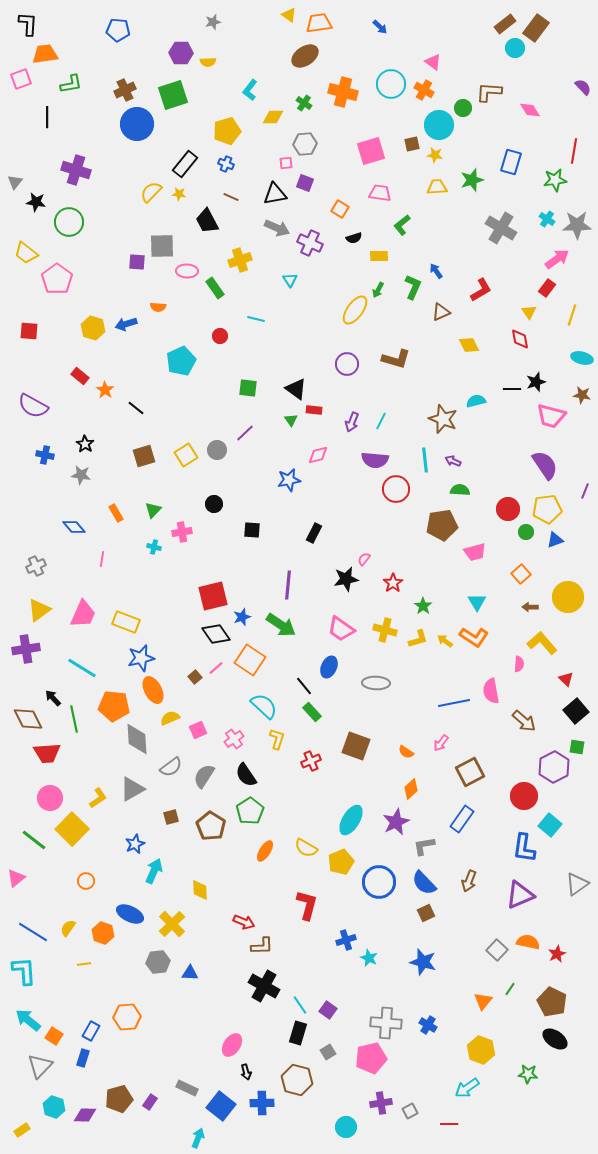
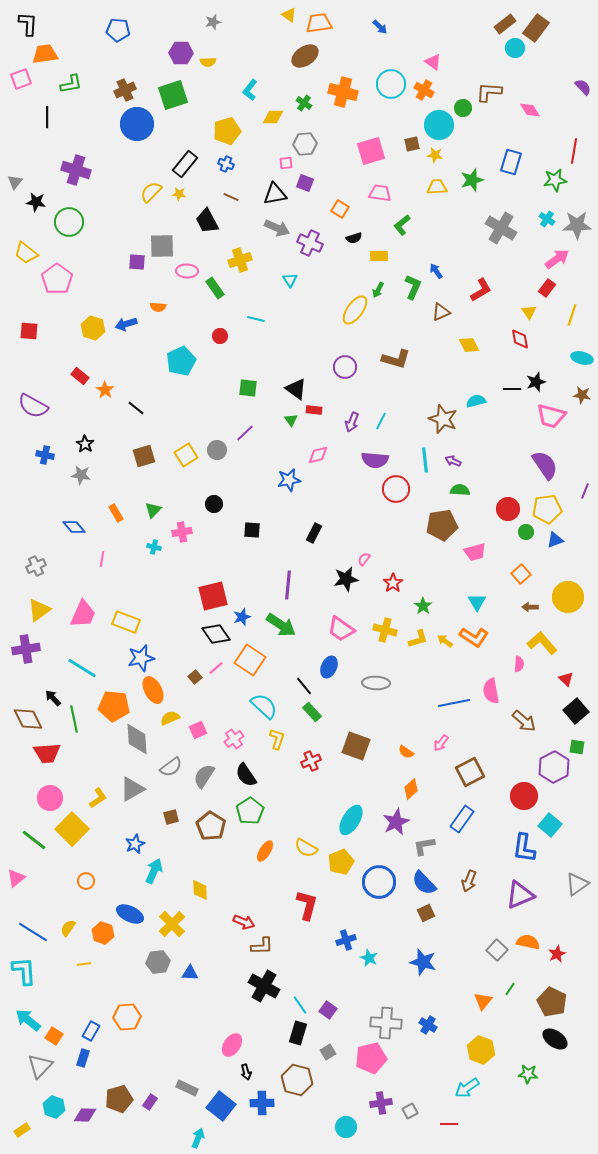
purple circle at (347, 364): moved 2 px left, 3 px down
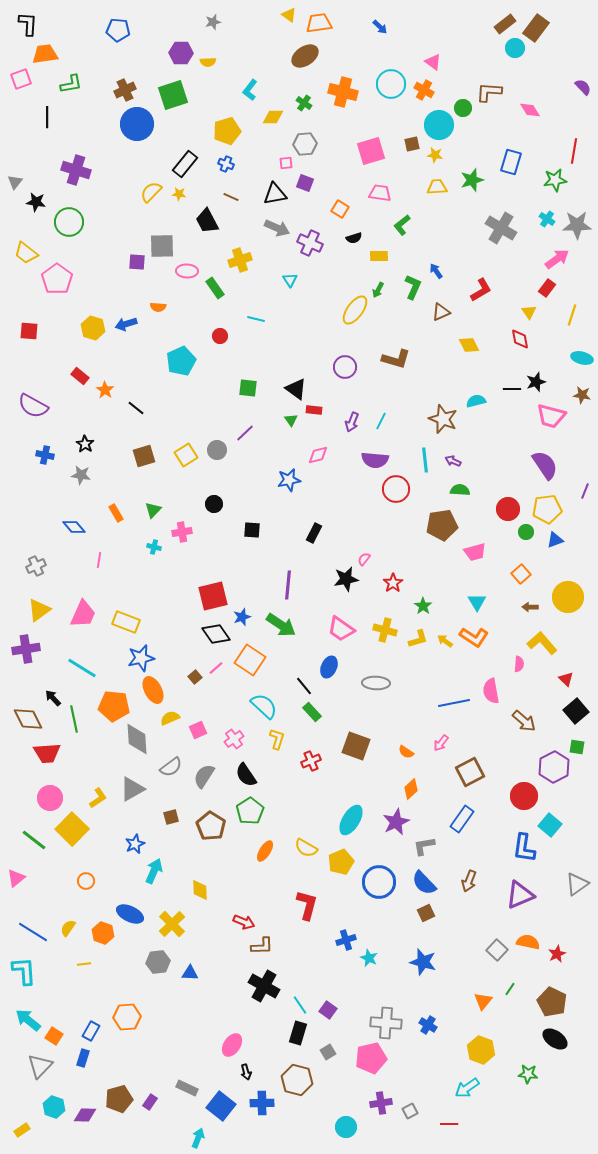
pink line at (102, 559): moved 3 px left, 1 px down
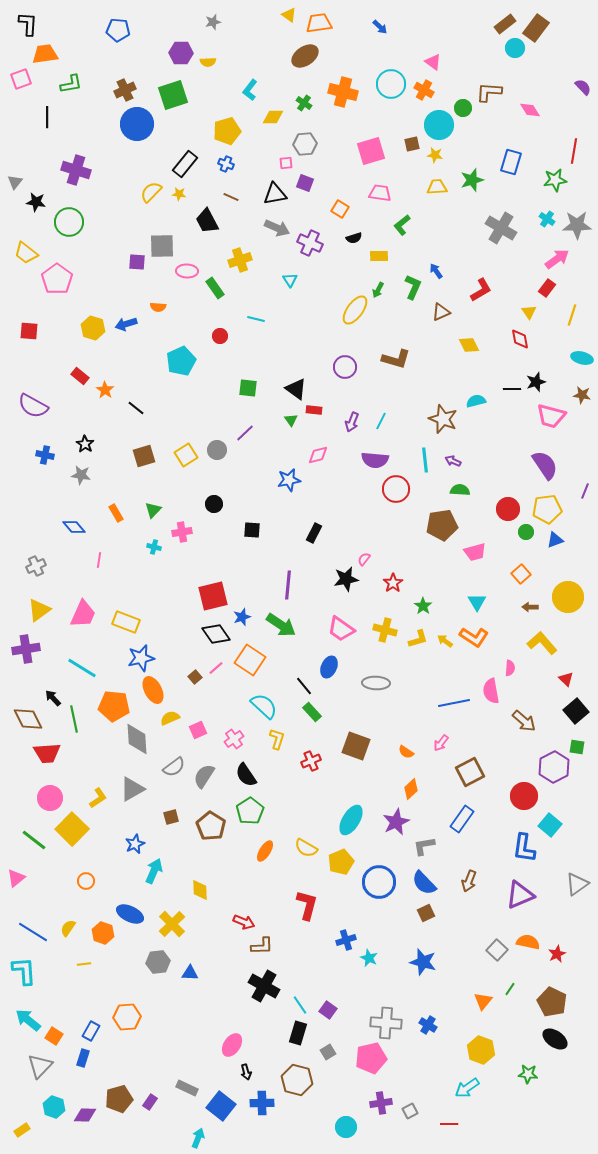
pink semicircle at (519, 664): moved 9 px left, 4 px down
gray semicircle at (171, 767): moved 3 px right
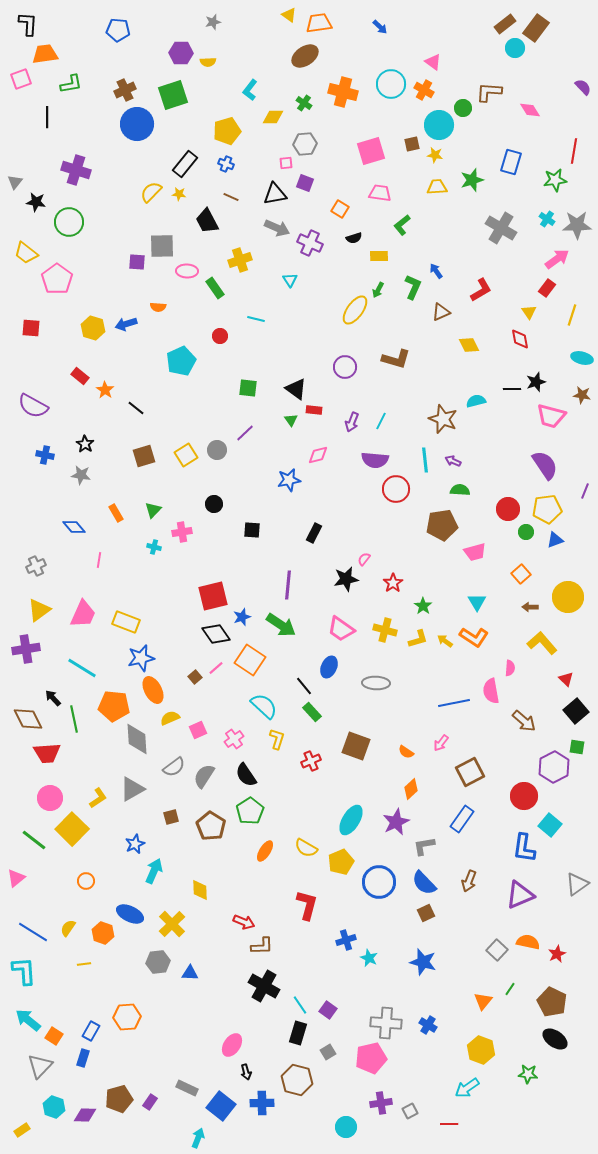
red square at (29, 331): moved 2 px right, 3 px up
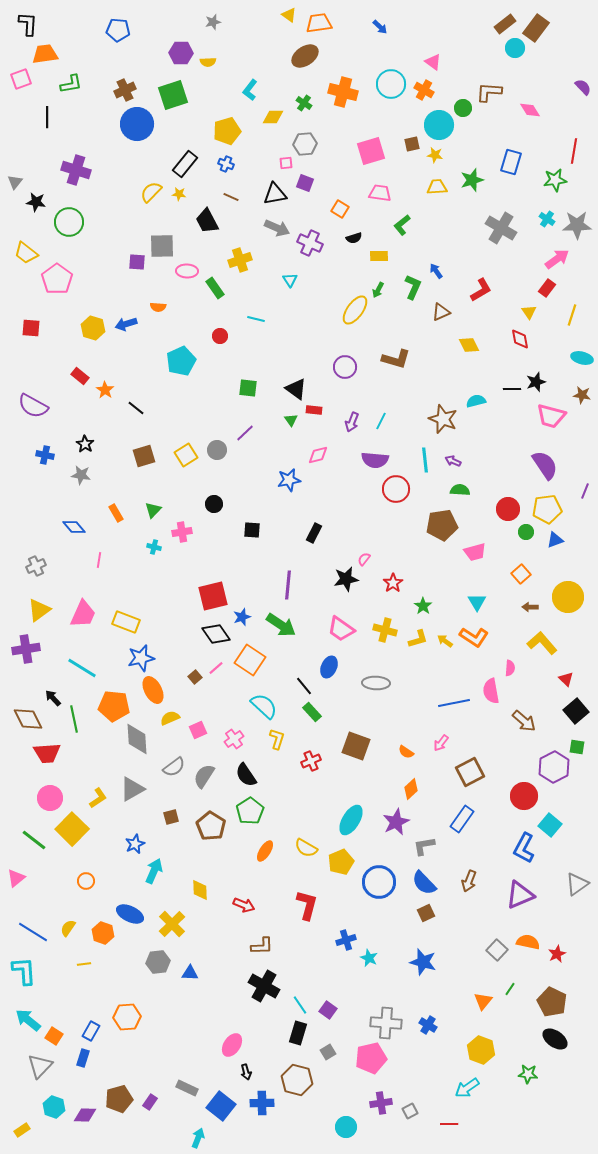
blue L-shape at (524, 848): rotated 20 degrees clockwise
red arrow at (244, 922): moved 17 px up
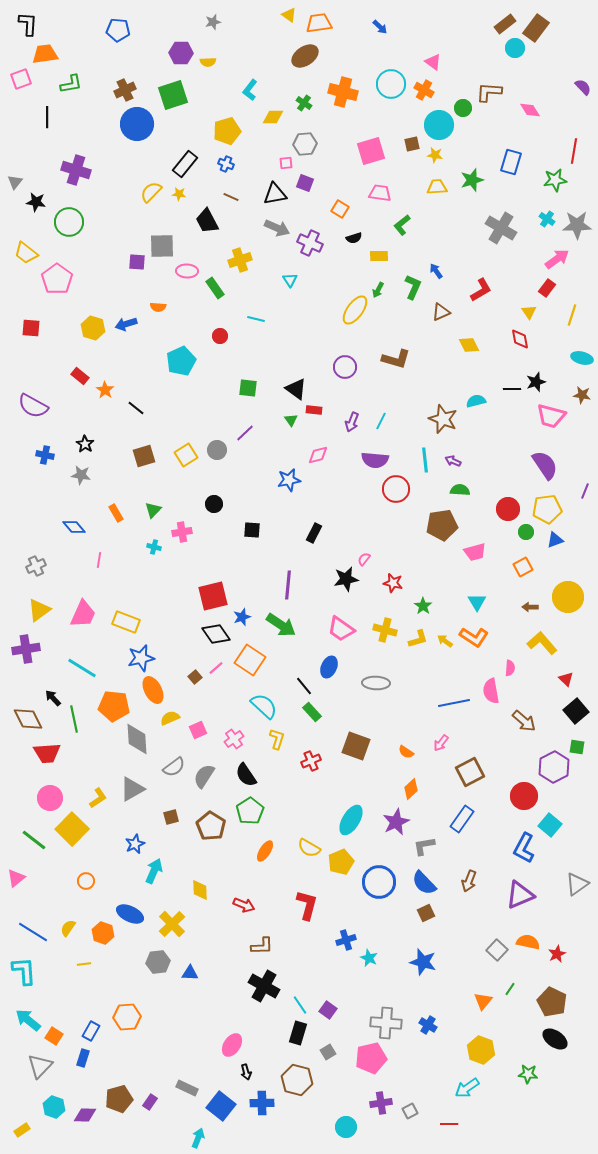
orange square at (521, 574): moved 2 px right, 7 px up; rotated 12 degrees clockwise
red star at (393, 583): rotated 24 degrees counterclockwise
yellow semicircle at (306, 848): moved 3 px right
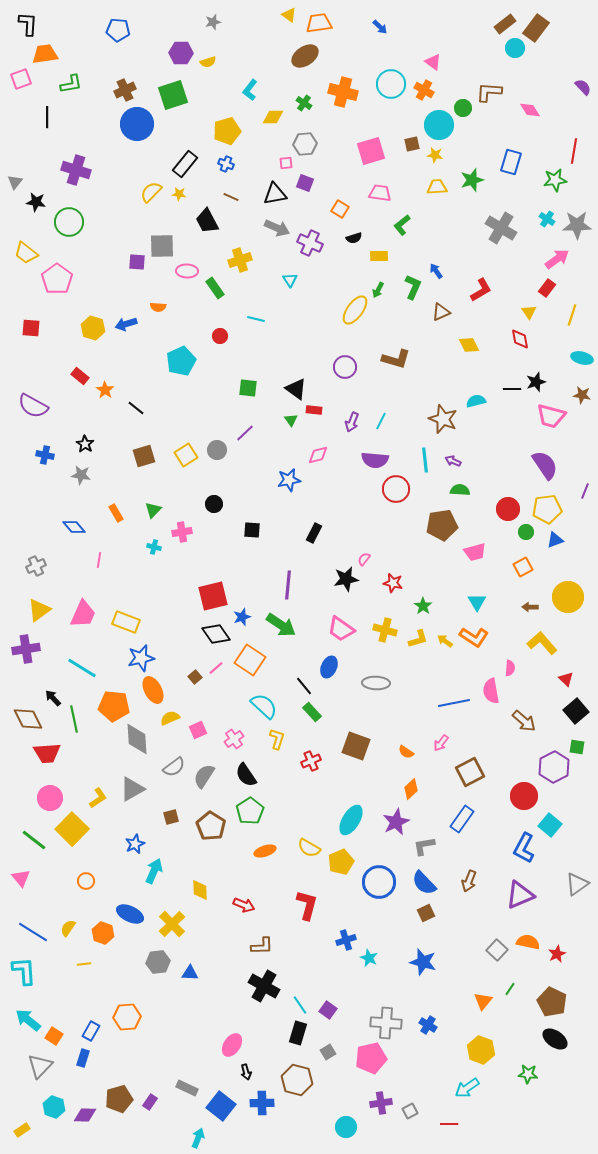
yellow semicircle at (208, 62): rotated 14 degrees counterclockwise
orange ellipse at (265, 851): rotated 40 degrees clockwise
pink triangle at (16, 878): moved 5 px right; rotated 30 degrees counterclockwise
